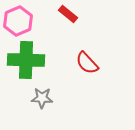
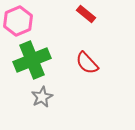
red rectangle: moved 18 px right
green cross: moved 6 px right; rotated 24 degrees counterclockwise
gray star: moved 1 px up; rotated 30 degrees counterclockwise
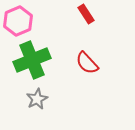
red rectangle: rotated 18 degrees clockwise
gray star: moved 5 px left, 2 px down
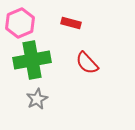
red rectangle: moved 15 px left, 9 px down; rotated 42 degrees counterclockwise
pink hexagon: moved 2 px right, 2 px down
green cross: rotated 12 degrees clockwise
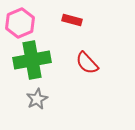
red rectangle: moved 1 px right, 3 px up
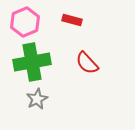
pink hexagon: moved 5 px right, 1 px up
green cross: moved 2 px down
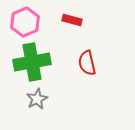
red semicircle: rotated 30 degrees clockwise
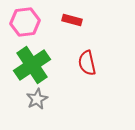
pink hexagon: rotated 16 degrees clockwise
green cross: moved 3 px down; rotated 24 degrees counterclockwise
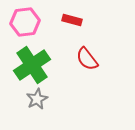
red semicircle: moved 4 px up; rotated 25 degrees counterclockwise
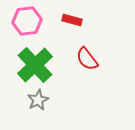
pink hexagon: moved 2 px right, 1 px up
green cross: moved 3 px right; rotated 9 degrees counterclockwise
gray star: moved 1 px right, 1 px down
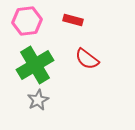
red rectangle: moved 1 px right
red semicircle: rotated 15 degrees counterclockwise
green cross: rotated 12 degrees clockwise
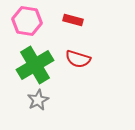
pink hexagon: rotated 16 degrees clockwise
red semicircle: moved 9 px left; rotated 20 degrees counterclockwise
